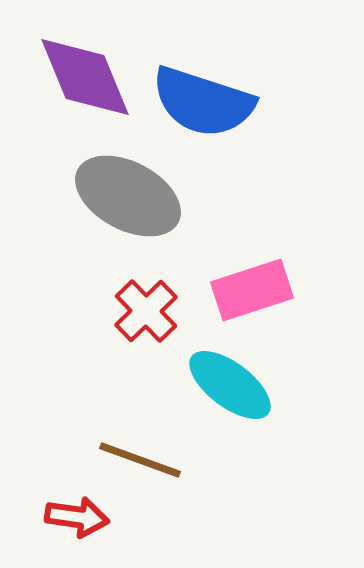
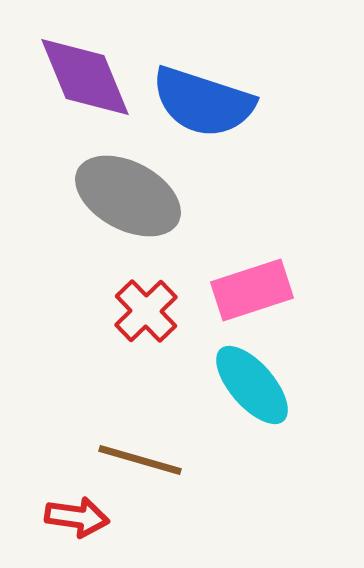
cyan ellipse: moved 22 px right; rotated 12 degrees clockwise
brown line: rotated 4 degrees counterclockwise
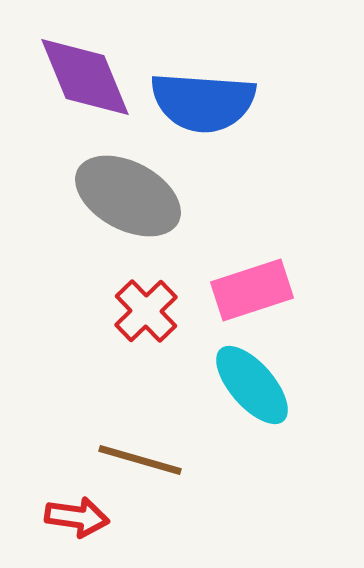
blue semicircle: rotated 14 degrees counterclockwise
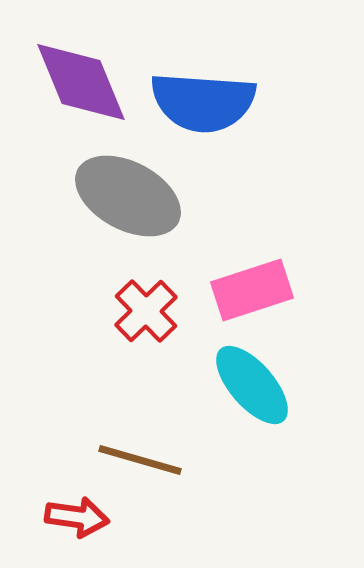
purple diamond: moved 4 px left, 5 px down
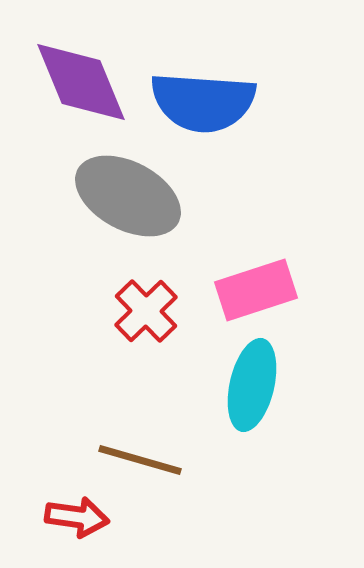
pink rectangle: moved 4 px right
cyan ellipse: rotated 54 degrees clockwise
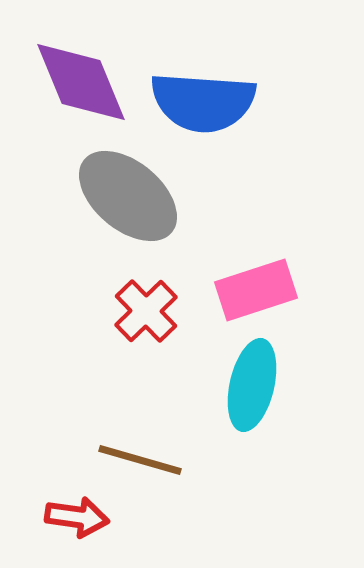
gray ellipse: rotated 12 degrees clockwise
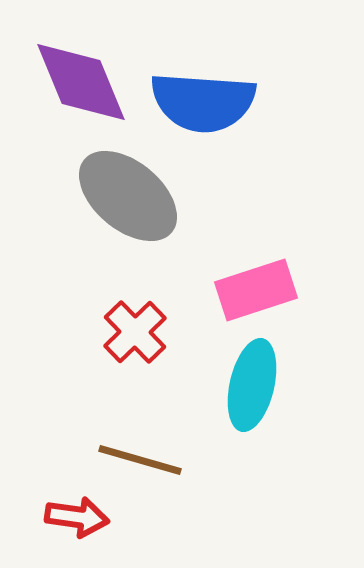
red cross: moved 11 px left, 21 px down
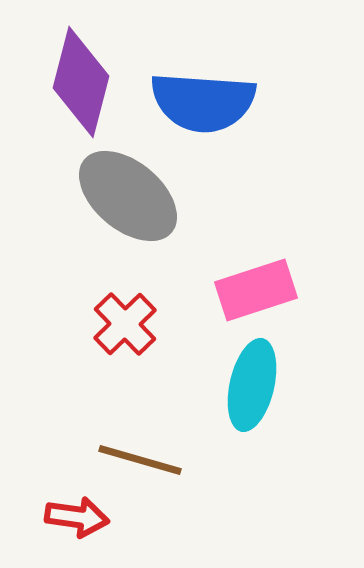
purple diamond: rotated 37 degrees clockwise
red cross: moved 10 px left, 8 px up
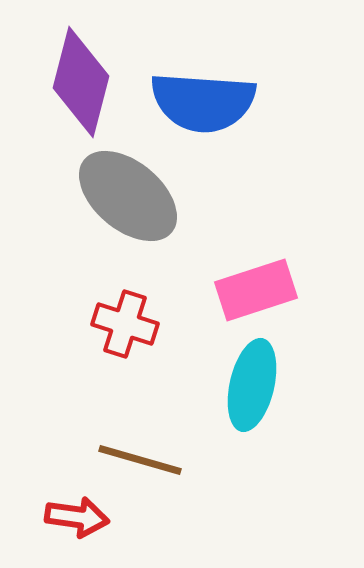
red cross: rotated 28 degrees counterclockwise
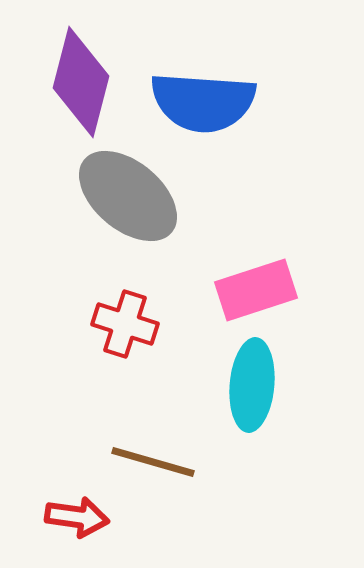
cyan ellipse: rotated 8 degrees counterclockwise
brown line: moved 13 px right, 2 px down
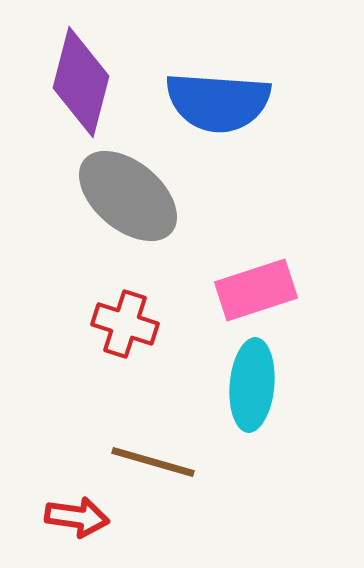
blue semicircle: moved 15 px right
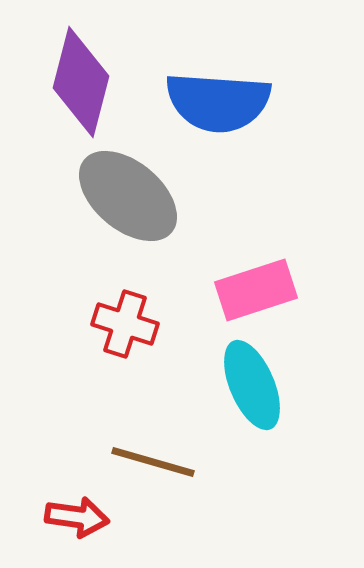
cyan ellipse: rotated 28 degrees counterclockwise
